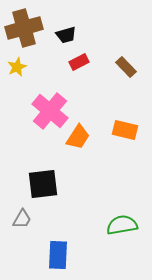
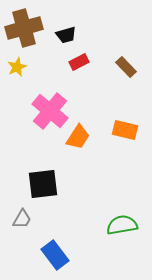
blue rectangle: moved 3 px left; rotated 40 degrees counterclockwise
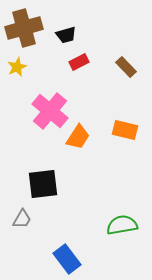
blue rectangle: moved 12 px right, 4 px down
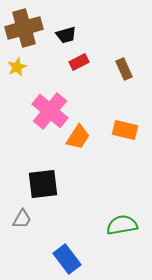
brown rectangle: moved 2 px left, 2 px down; rotated 20 degrees clockwise
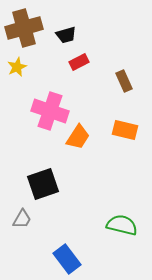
brown rectangle: moved 12 px down
pink cross: rotated 21 degrees counterclockwise
black square: rotated 12 degrees counterclockwise
green semicircle: rotated 24 degrees clockwise
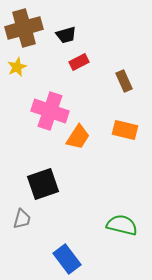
gray trapezoid: rotated 15 degrees counterclockwise
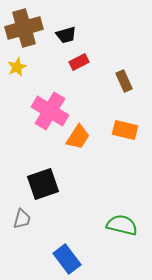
pink cross: rotated 12 degrees clockwise
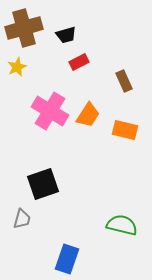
orange trapezoid: moved 10 px right, 22 px up
blue rectangle: rotated 56 degrees clockwise
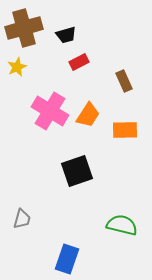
orange rectangle: rotated 15 degrees counterclockwise
black square: moved 34 px right, 13 px up
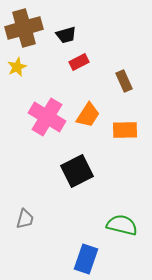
pink cross: moved 3 px left, 6 px down
black square: rotated 8 degrees counterclockwise
gray trapezoid: moved 3 px right
blue rectangle: moved 19 px right
